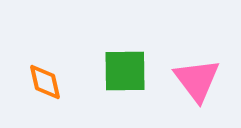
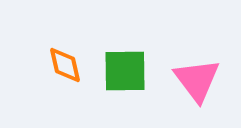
orange diamond: moved 20 px right, 17 px up
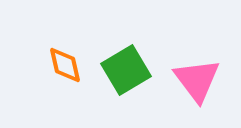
green square: moved 1 px right, 1 px up; rotated 30 degrees counterclockwise
